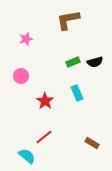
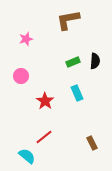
black semicircle: moved 1 px up; rotated 70 degrees counterclockwise
brown rectangle: rotated 32 degrees clockwise
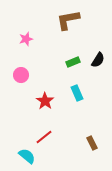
black semicircle: moved 3 px right, 1 px up; rotated 28 degrees clockwise
pink circle: moved 1 px up
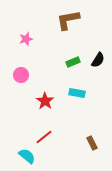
cyan rectangle: rotated 56 degrees counterclockwise
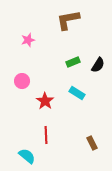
pink star: moved 2 px right, 1 px down
black semicircle: moved 5 px down
pink circle: moved 1 px right, 6 px down
cyan rectangle: rotated 21 degrees clockwise
red line: moved 2 px right, 2 px up; rotated 54 degrees counterclockwise
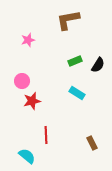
green rectangle: moved 2 px right, 1 px up
red star: moved 13 px left; rotated 24 degrees clockwise
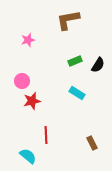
cyan semicircle: moved 1 px right
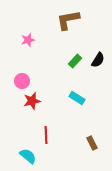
green rectangle: rotated 24 degrees counterclockwise
black semicircle: moved 5 px up
cyan rectangle: moved 5 px down
